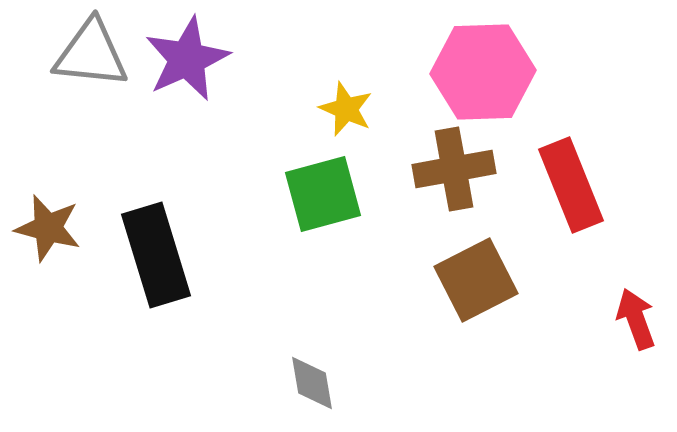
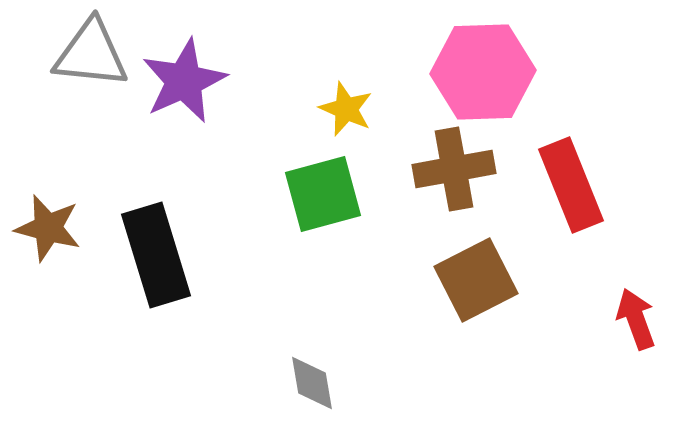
purple star: moved 3 px left, 22 px down
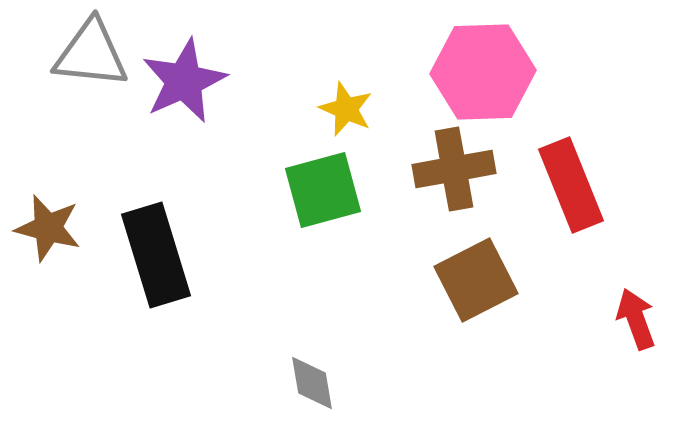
green square: moved 4 px up
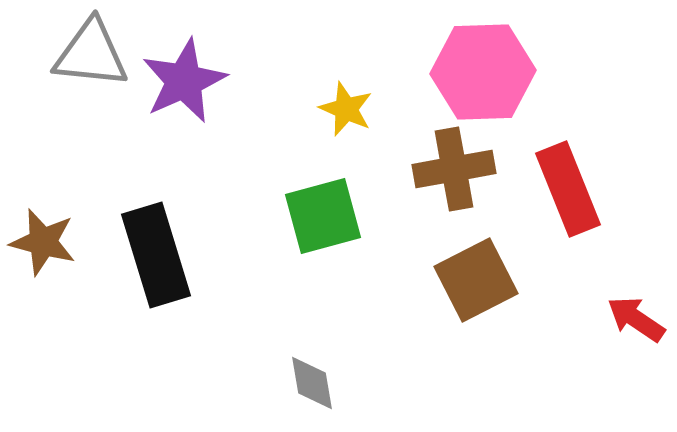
red rectangle: moved 3 px left, 4 px down
green square: moved 26 px down
brown star: moved 5 px left, 14 px down
red arrow: rotated 36 degrees counterclockwise
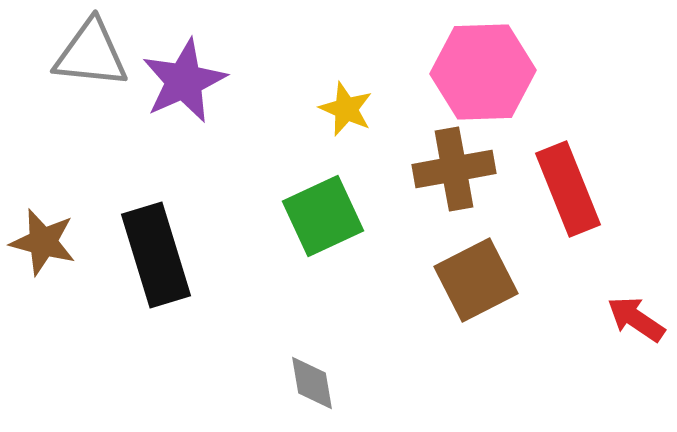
green square: rotated 10 degrees counterclockwise
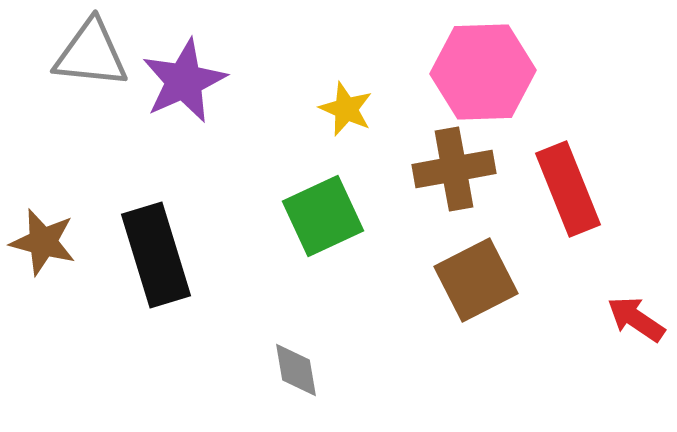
gray diamond: moved 16 px left, 13 px up
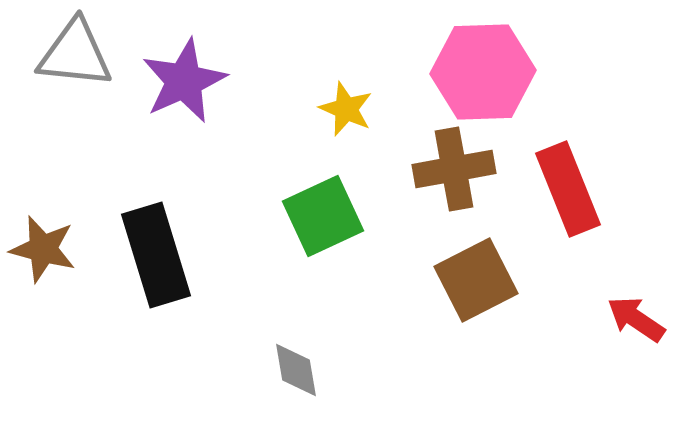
gray triangle: moved 16 px left
brown star: moved 7 px down
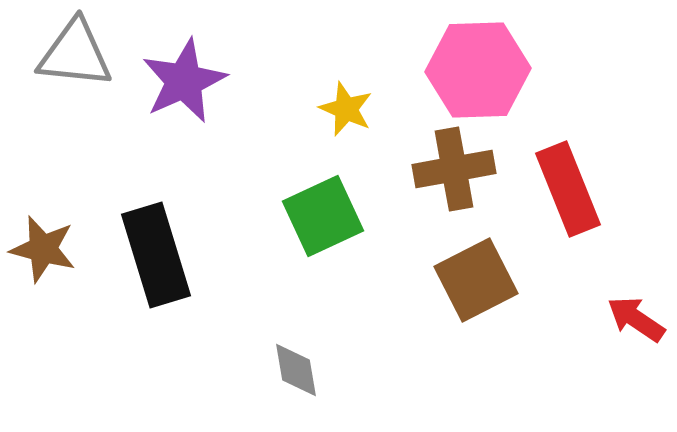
pink hexagon: moved 5 px left, 2 px up
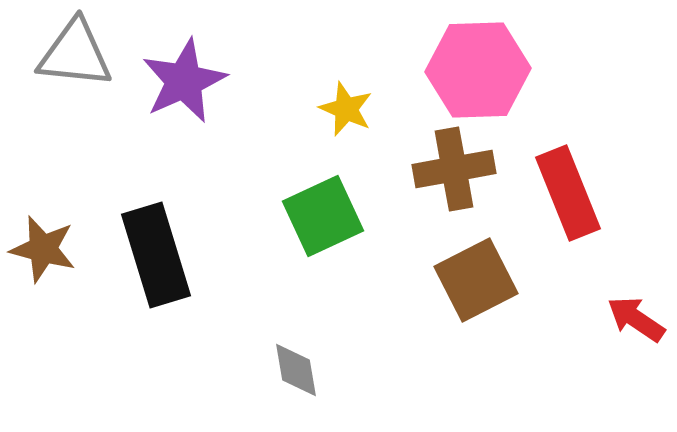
red rectangle: moved 4 px down
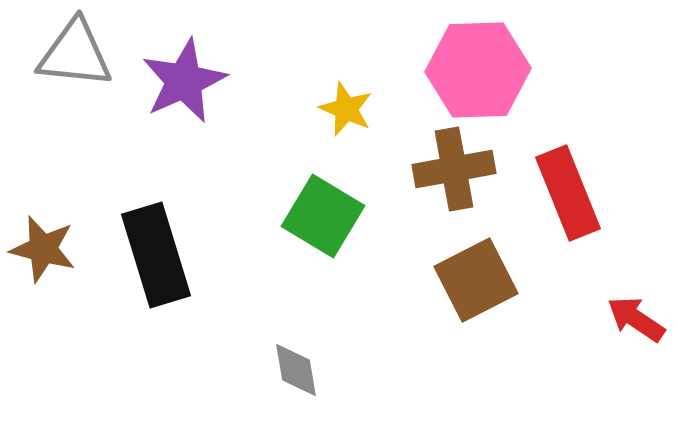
green square: rotated 34 degrees counterclockwise
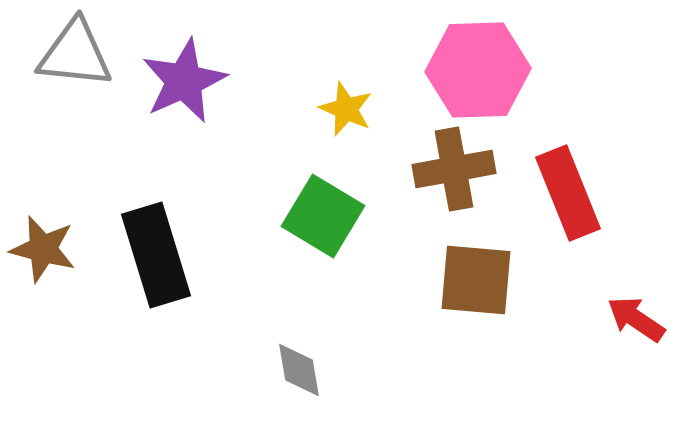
brown square: rotated 32 degrees clockwise
gray diamond: moved 3 px right
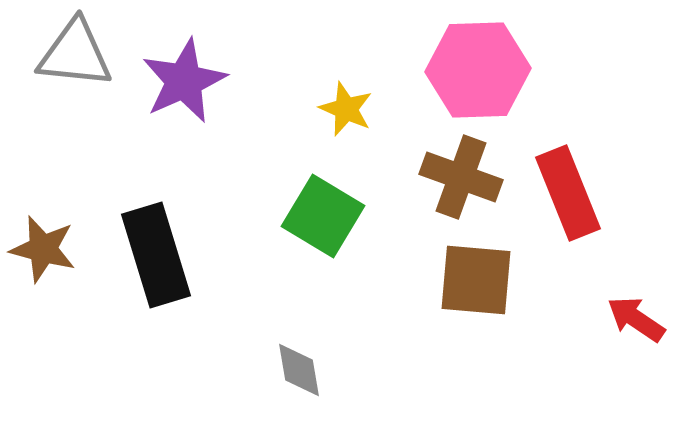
brown cross: moved 7 px right, 8 px down; rotated 30 degrees clockwise
